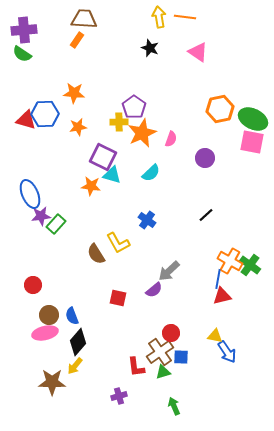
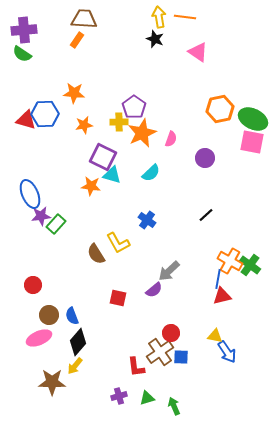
black star at (150, 48): moved 5 px right, 9 px up
orange star at (78, 127): moved 6 px right, 2 px up
pink ellipse at (45, 333): moved 6 px left, 5 px down; rotated 10 degrees counterclockwise
green triangle at (163, 372): moved 16 px left, 26 px down
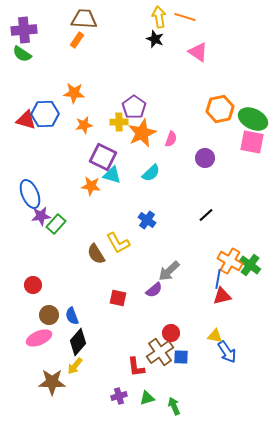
orange line at (185, 17): rotated 10 degrees clockwise
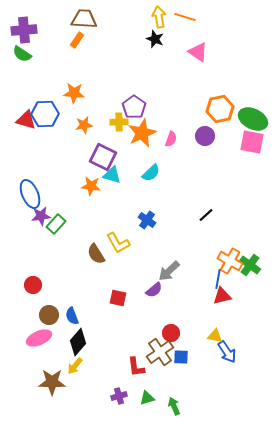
purple circle at (205, 158): moved 22 px up
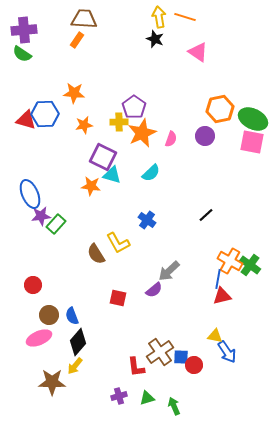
red circle at (171, 333): moved 23 px right, 32 px down
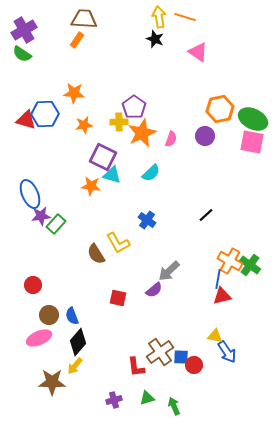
purple cross at (24, 30): rotated 25 degrees counterclockwise
purple cross at (119, 396): moved 5 px left, 4 px down
